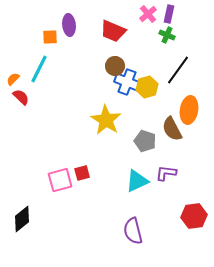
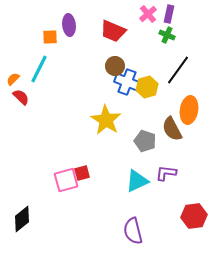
pink square: moved 6 px right
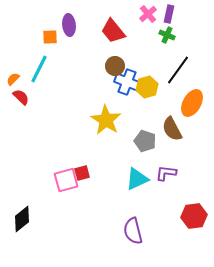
red trapezoid: rotated 28 degrees clockwise
orange ellipse: moved 3 px right, 7 px up; rotated 20 degrees clockwise
cyan triangle: moved 2 px up
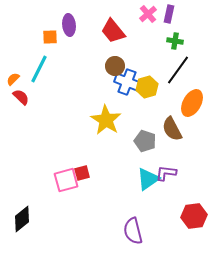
green cross: moved 8 px right, 6 px down; rotated 14 degrees counterclockwise
cyan triangle: moved 11 px right; rotated 10 degrees counterclockwise
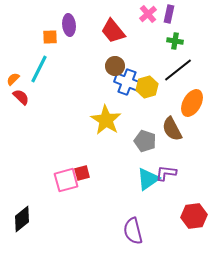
black line: rotated 16 degrees clockwise
